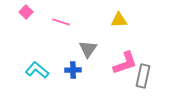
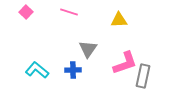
pink line: moved 8 px right, 10 px up
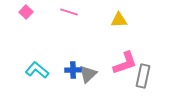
gray triangle: moved 25 px down; rotated 12 degrees clockwise
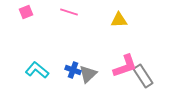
pink square: rotated 24 degrees clockwise
pink L-shape: moved 3 px down
blue cross: rotated 21 degrees clockwise
gray rectangle: rotated 45 degrees counterclockwise
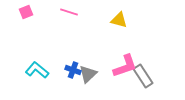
yellow triangle: rotated 18 degrees clockwise
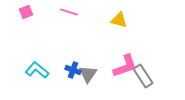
gray triangle: rotated 12 degrees counterclockwise
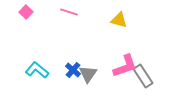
pink square: rotated 24 degrees counterclockwise
blue cross: rotated 21 degrees clockwise
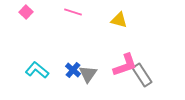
pink line: moved 4 px right
pink L-shape: moved 1 px up
gray rectangle: moved 1 px left, 1 px up
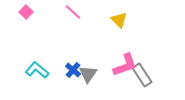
pink line: rotated 24 degrees clockwise
yellow triangle: rotated 30 degrees clockwise
